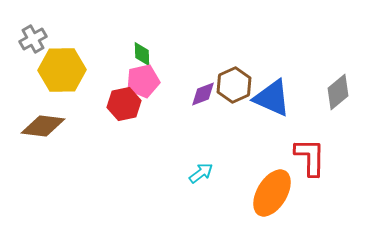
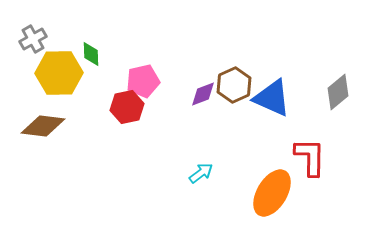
green diamond: moved 51 px left
yellow hexagon: moved 3 px left, 3 px down
red hexagon: moved 3 px right, 3 px down
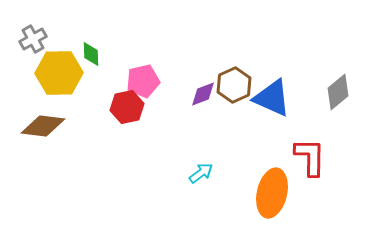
orange ellipse: rotated 18 degrees counterclockwise
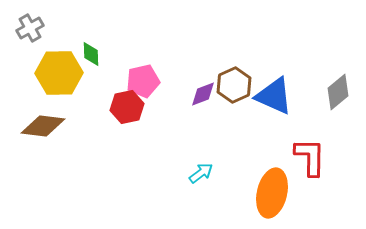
gray cross: moved 3 px left, 11 px up
blue triangle: moved 2 px right, 2 px up
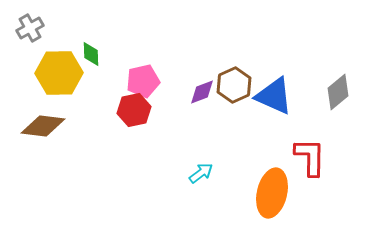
purple diamond: moved 1 px left, 2 px up
red hexagon: moved 7 px right, 3 px down
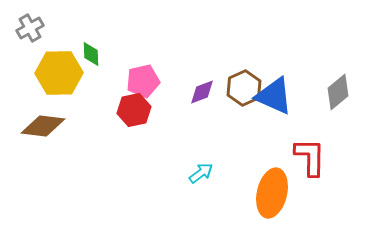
brown hexagon: moved 10 px right, 3 px down
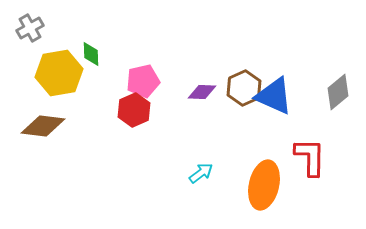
yellow hexagon: rotated 9 degrees counterclockwise
purple diamond: rotated 24 degrees clockwise
red hexagon: rotated 12 degrees counterclockwise
orange ellipse: moved 8 px left, 8 px up
